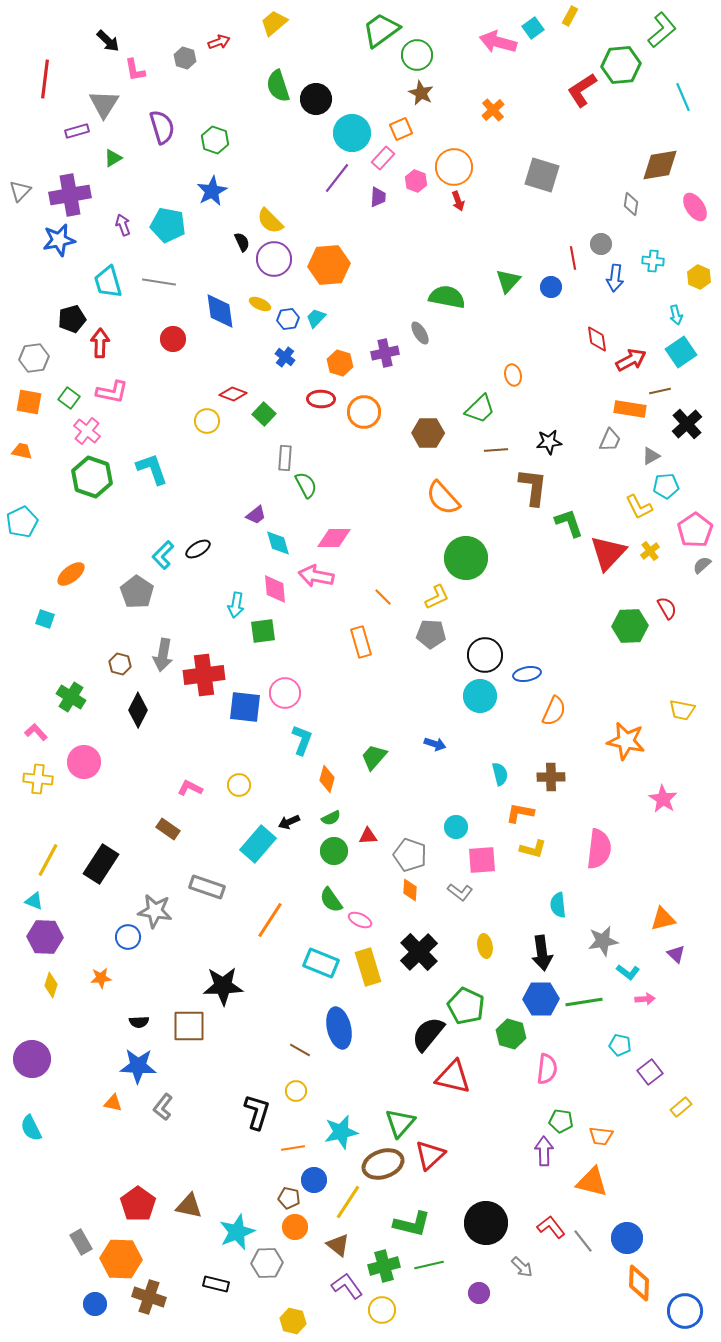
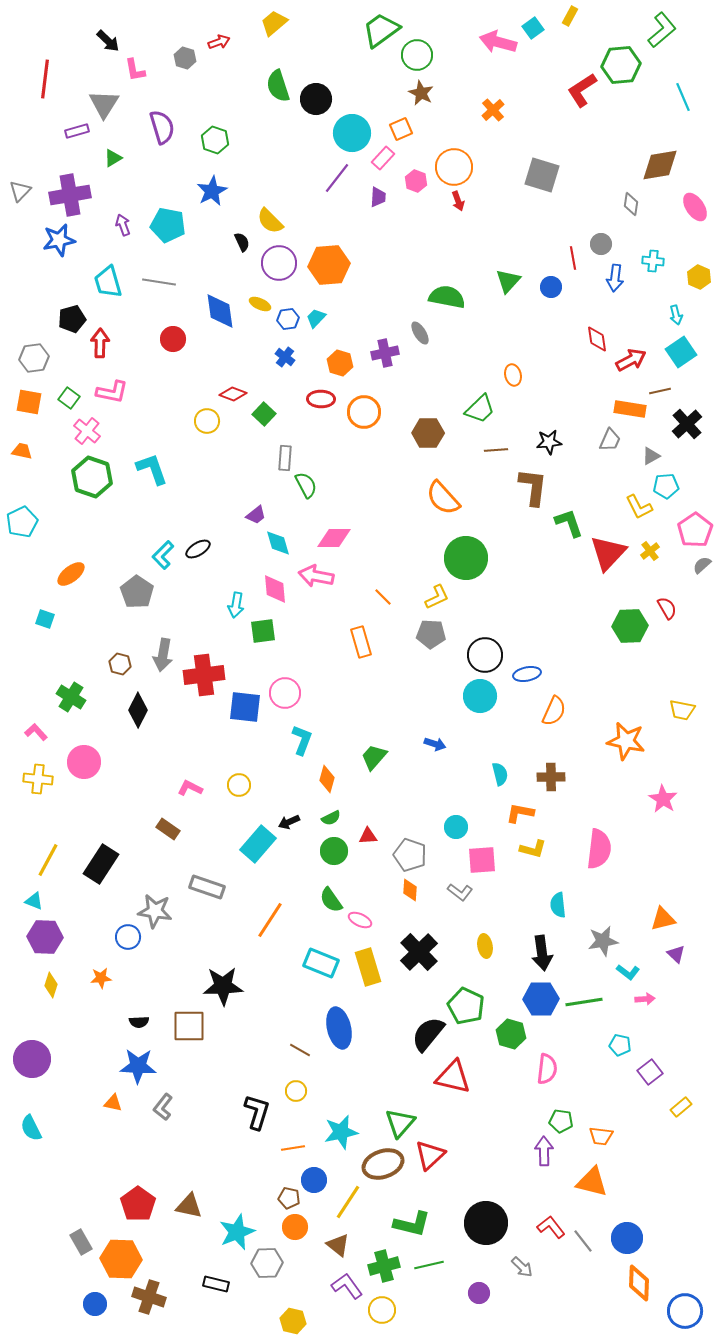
purple circle at (274, 259): moved 5 px right, 4 px down
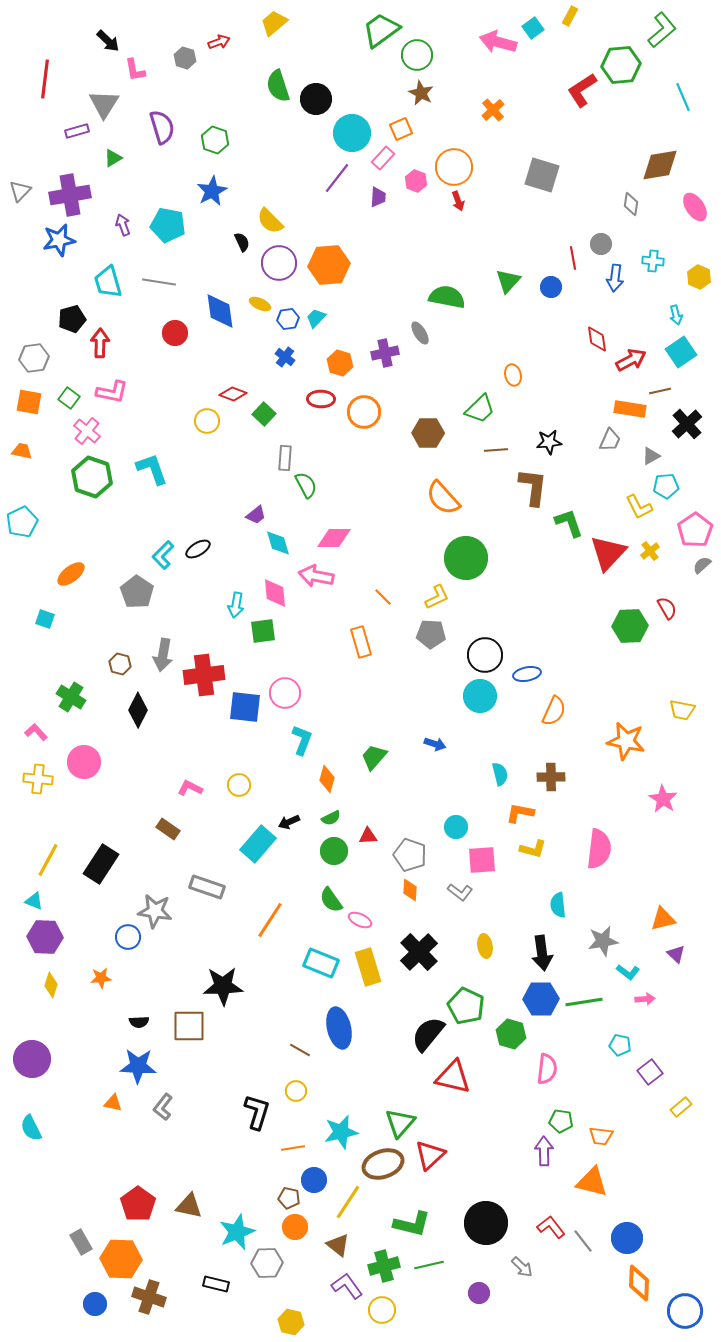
red circle at (173, 339): moved 2 px right, 6 px up
pink diamond at (275, 589): moved 4 px down
yellow hexagon at (293, 1321): moved 2 px left, 1 px down
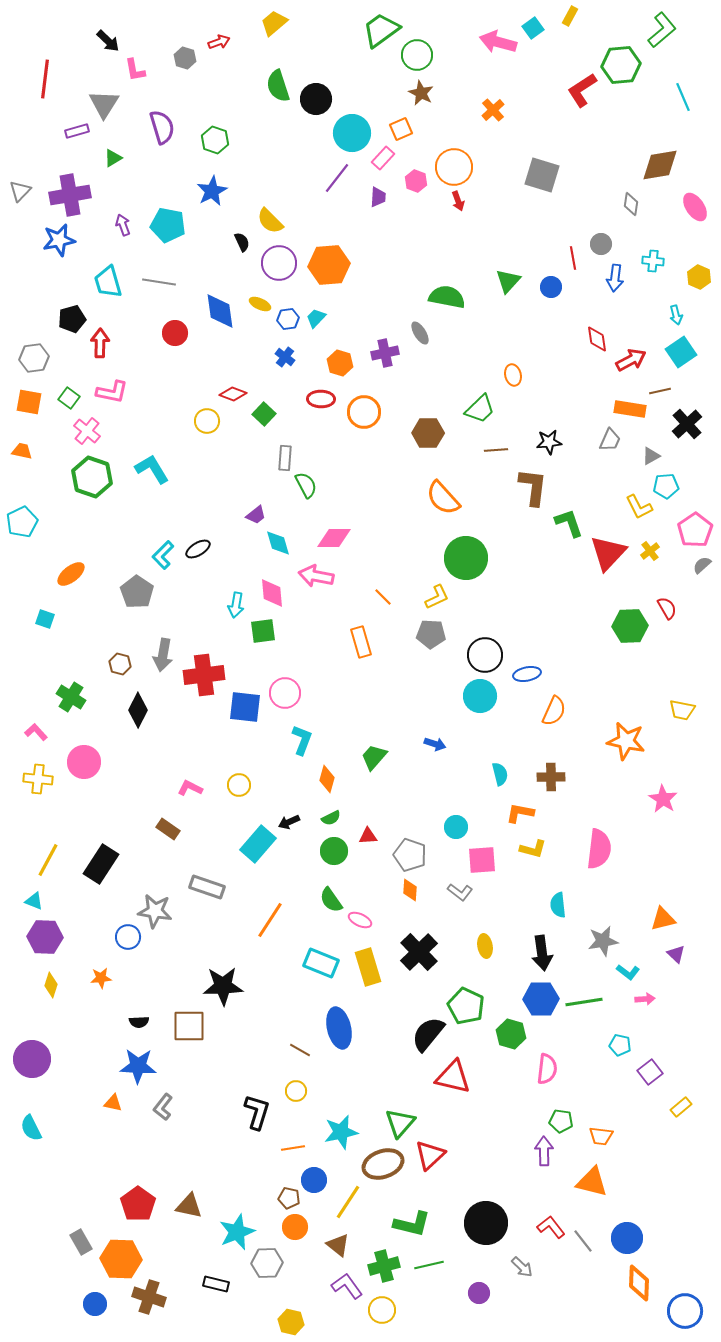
cyan L-shape at (152, 469): rotated 12 degrees counterclockwise
pink diamond at (275, 593): moved 3 px left
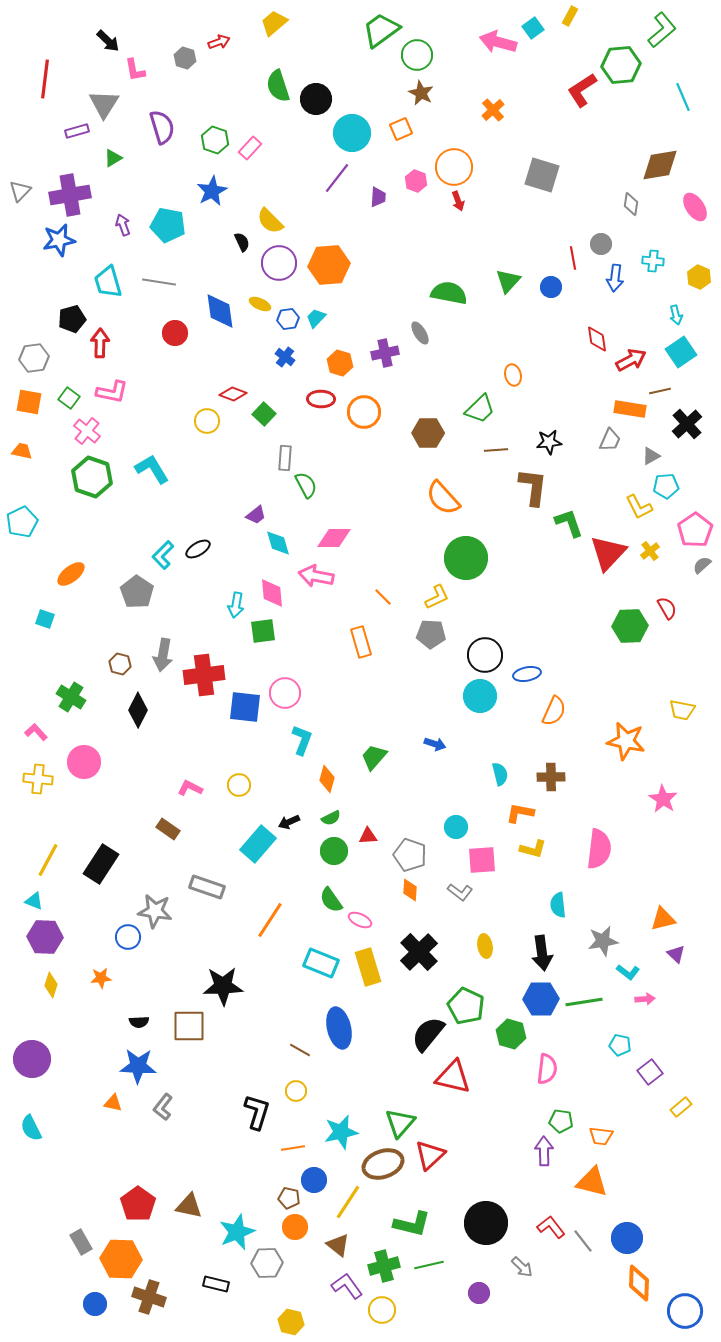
pink rectangle at (383, 158): moved 133 px left, 10 px up
green semicircle at (447, 297): moved 2 px right, 4 px up
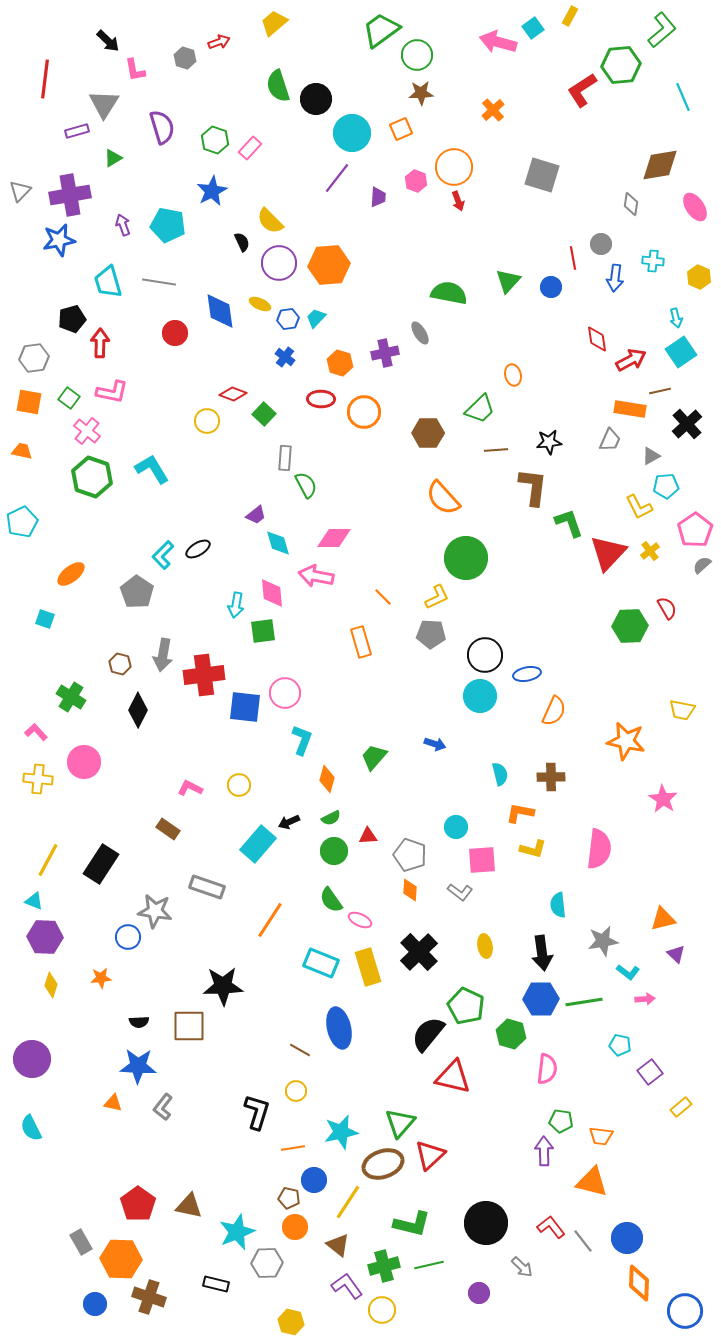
brown star at (421, 93): rotated 30 degrees counterclockwise
cyan arrow at (676, 315): moved 3 px down
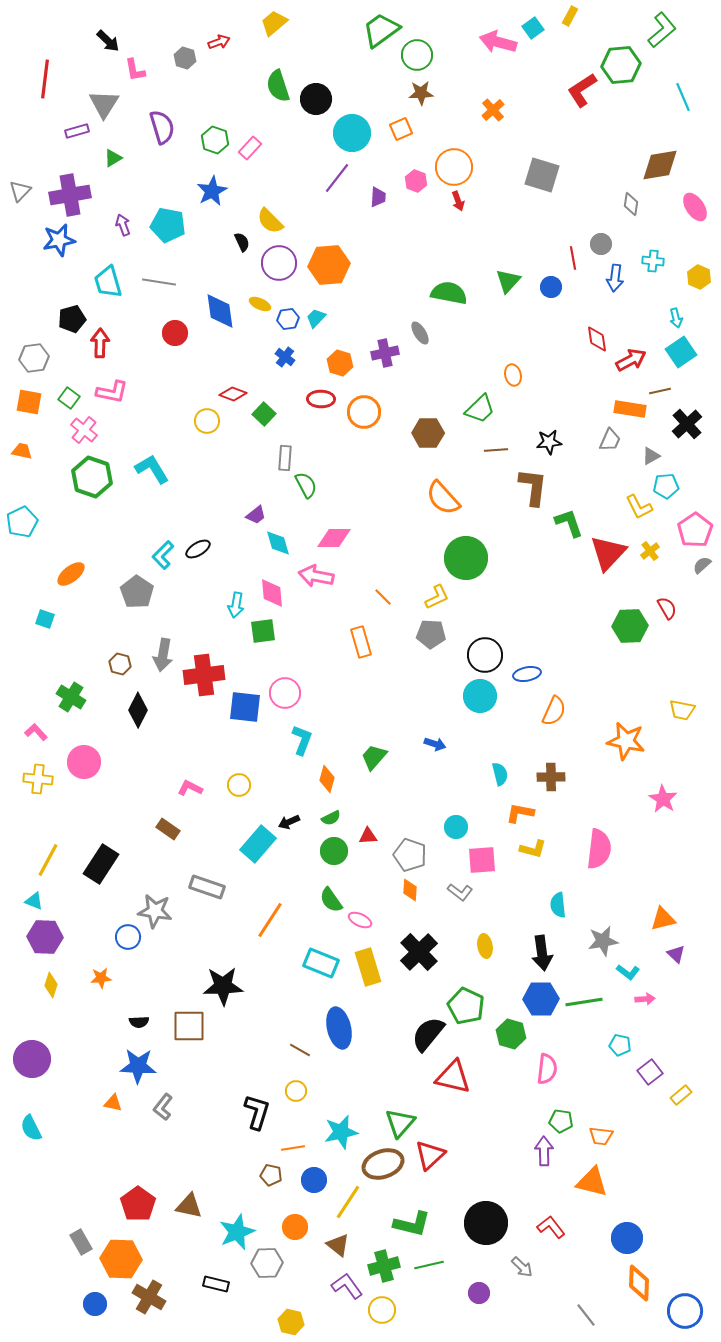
pink cross at (87, 431): moved 3 px left, 1 px up
yellow rectangle at (681, 1107): moved 12 px up
brown pentagon at (289, 1198): moved 18 px left, 23 px up
gray line at (583, 1241): moved 3 px right, 74 px down
brown cross at (149, 1297): rotated 12 degrees clockwise
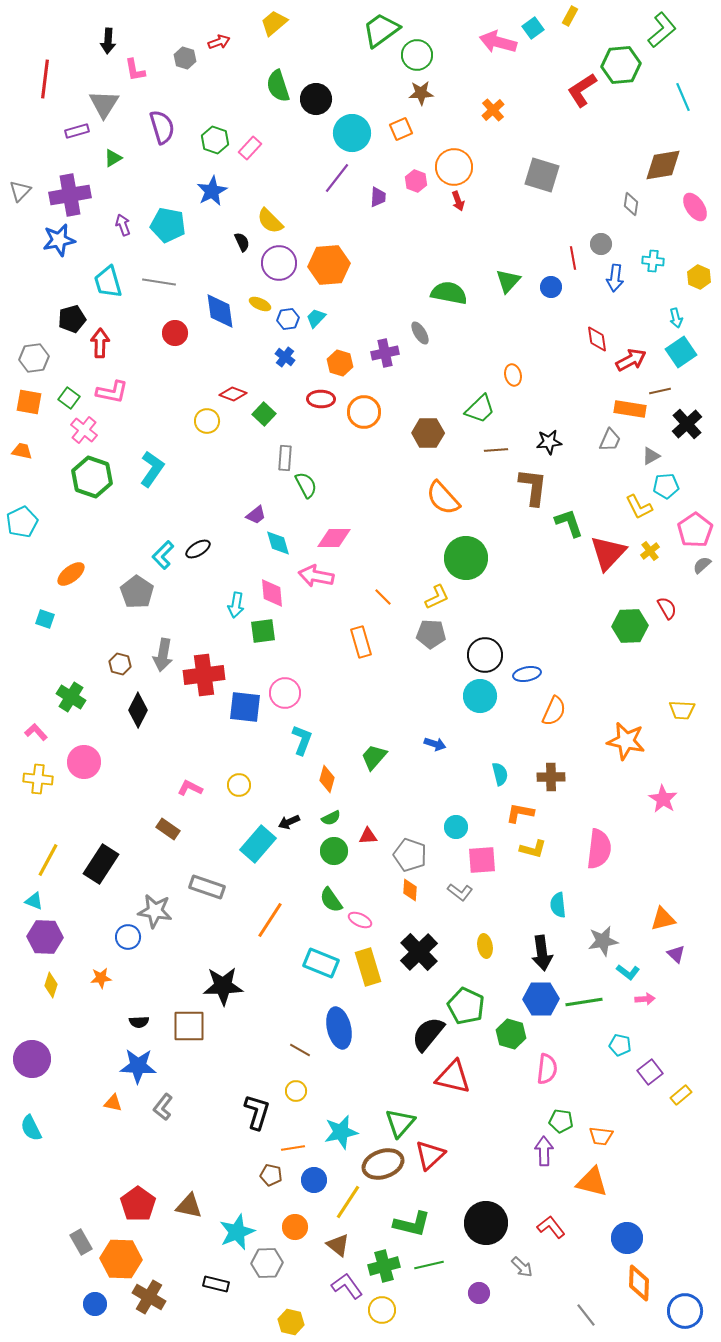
black arrow at (108, 41): rotated 50 degrees clockwise
brown diamond at (660, 165): moved 3 px right
cyan L-shape at (152, 469): rotated 66 degrees clockwise
yellow trapezoid at (682, 710): rotated 8 degrees counterclockwise
